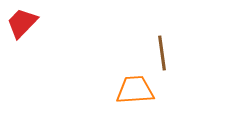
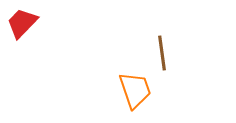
orange trapezoid: rotated 75 degrees clockwise
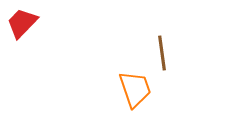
orange trapezoid: moved 1 px up
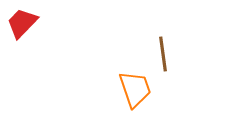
brown line: moved 1 px right, 1 px down
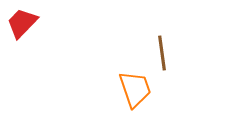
brown line: moved 1 px left, 1 px up
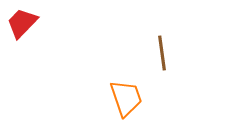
orange trapezoid: moved 9 px left, 9 px down
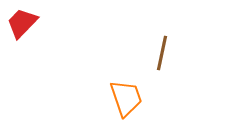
brown line: rotated 20 degrees clockwise
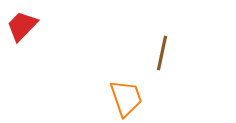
red trapezoid: moved 3 px down
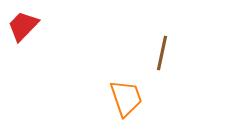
red trapezoid: moved 1 px right
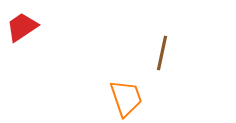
red trapezoid: moved 1 px left, 1 px down; rotated 12 degrees clockwise
